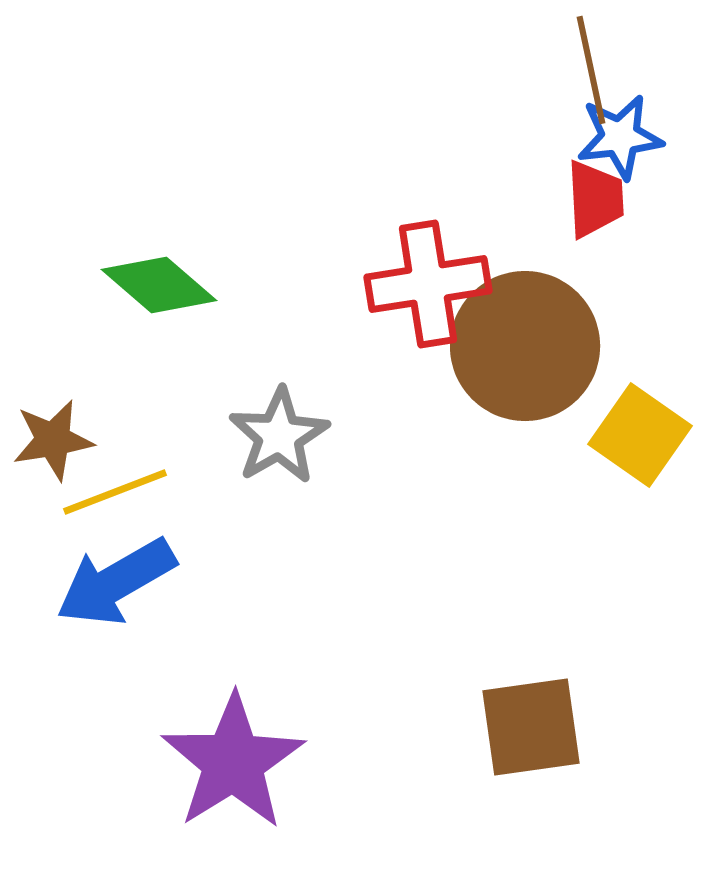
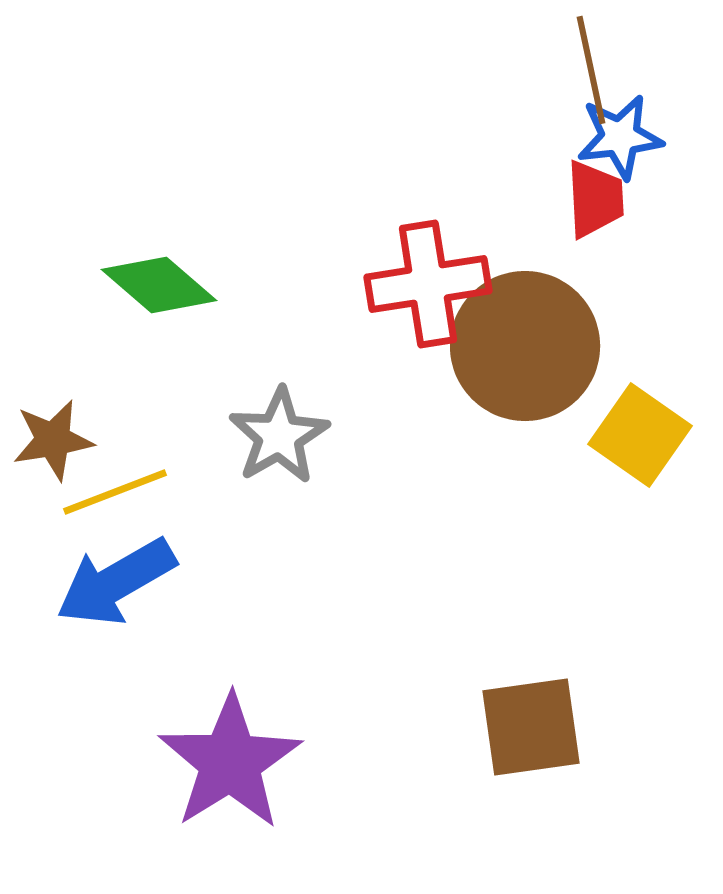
purple star: moved 3 px left
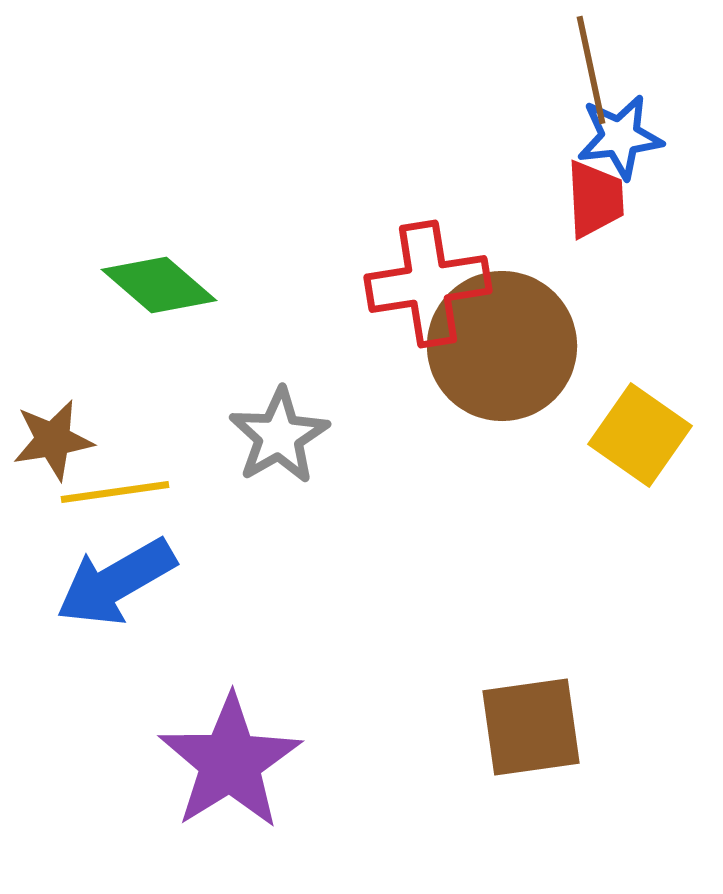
brown circle: moved 23 px left
yellow line: rotated 13 degrees clockwise
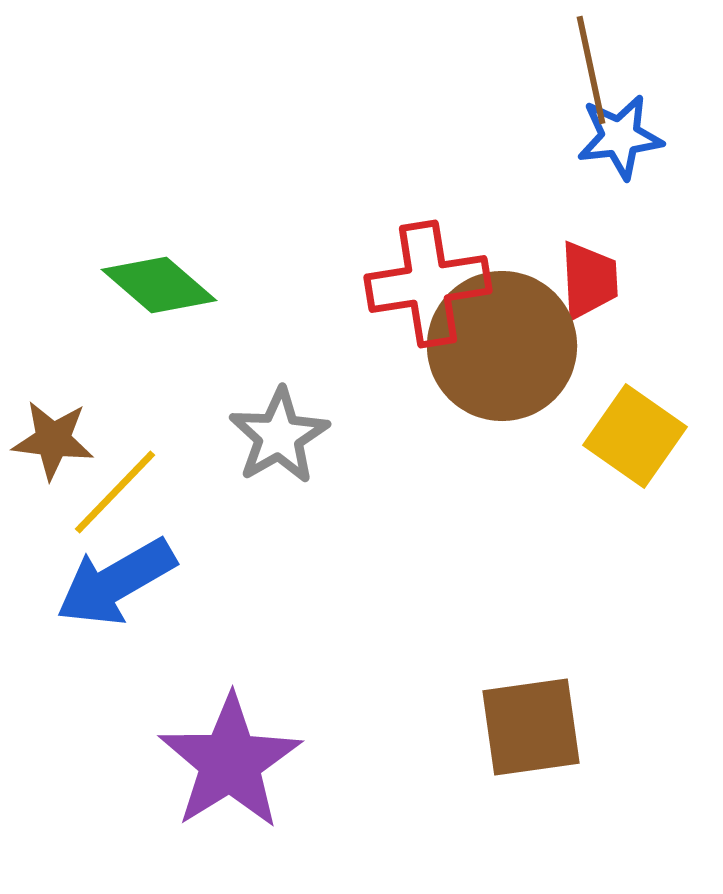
red trapezoid: moved 6 px left, 81 px down
yellow square: moved 5 px left, 1 px down
brown star: rotated 16 degrees clockwise
yellow line: rotated 38 degrees counterclockwise
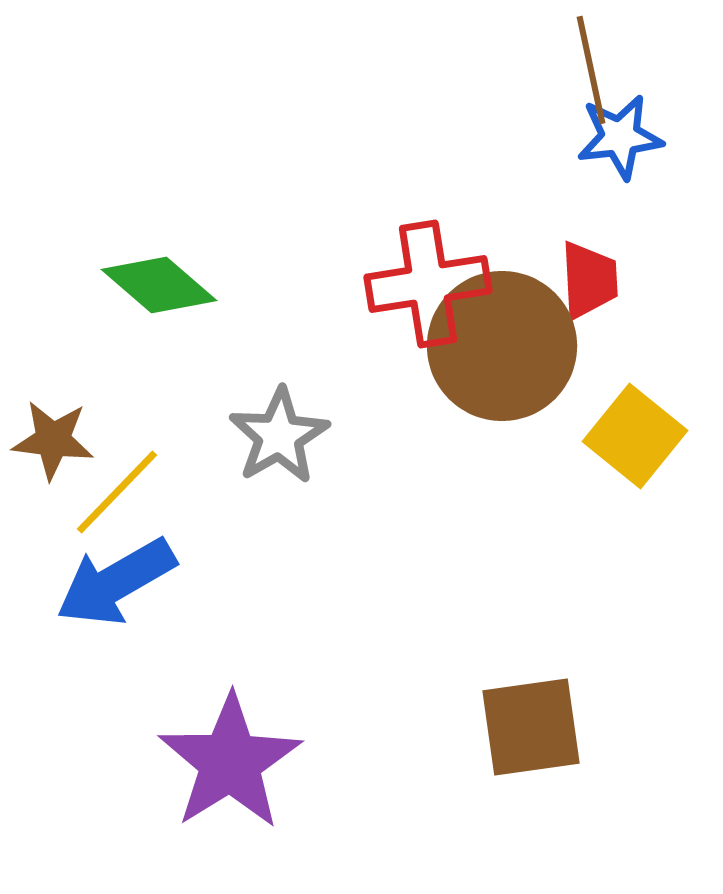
yellow square: rotated 4 degrees clockwise
yellow line: moved 2 px right
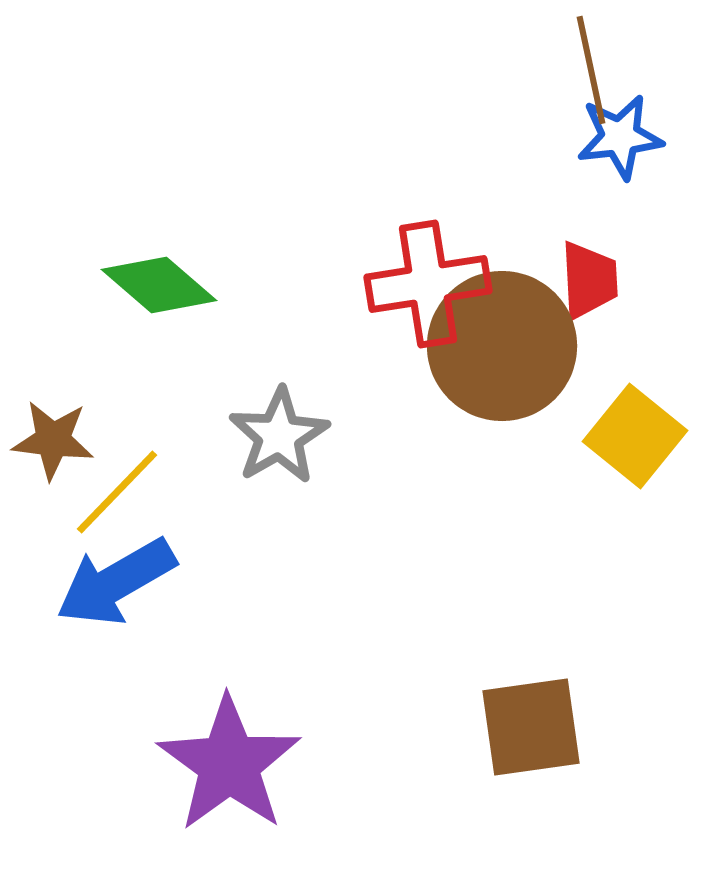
purple star: moved 1 px left, 2 px down; rotated 4 degrees counterclockwise
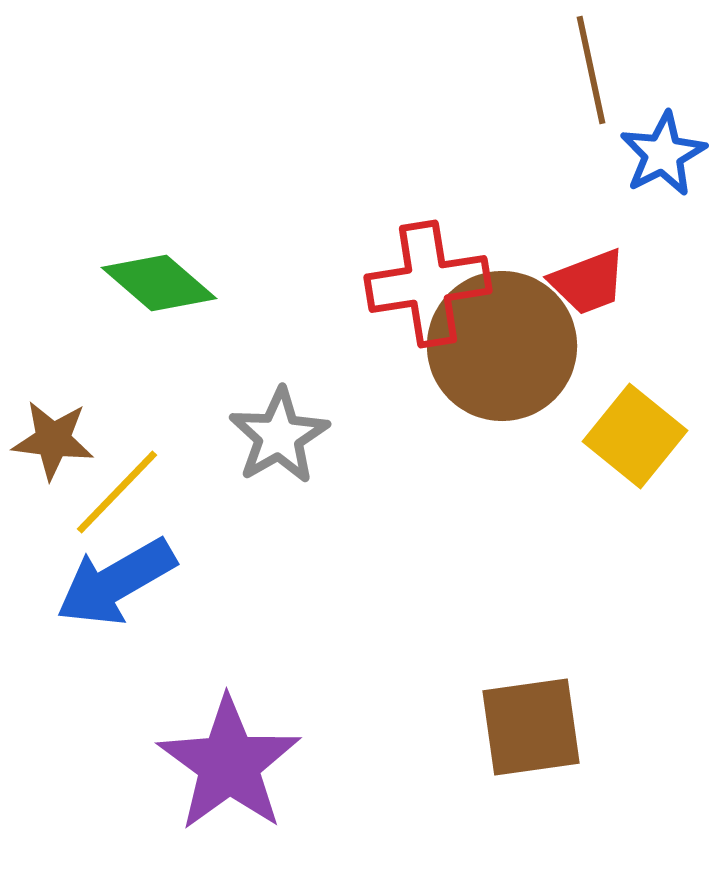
blue star: moved 43 px right, 17 px down; rotated 20 degrees counterclockwise
red trapezoid: moved 1 px left, 2 px down; rotated 72 degrees clockwise
green diamond: moved 2 px up
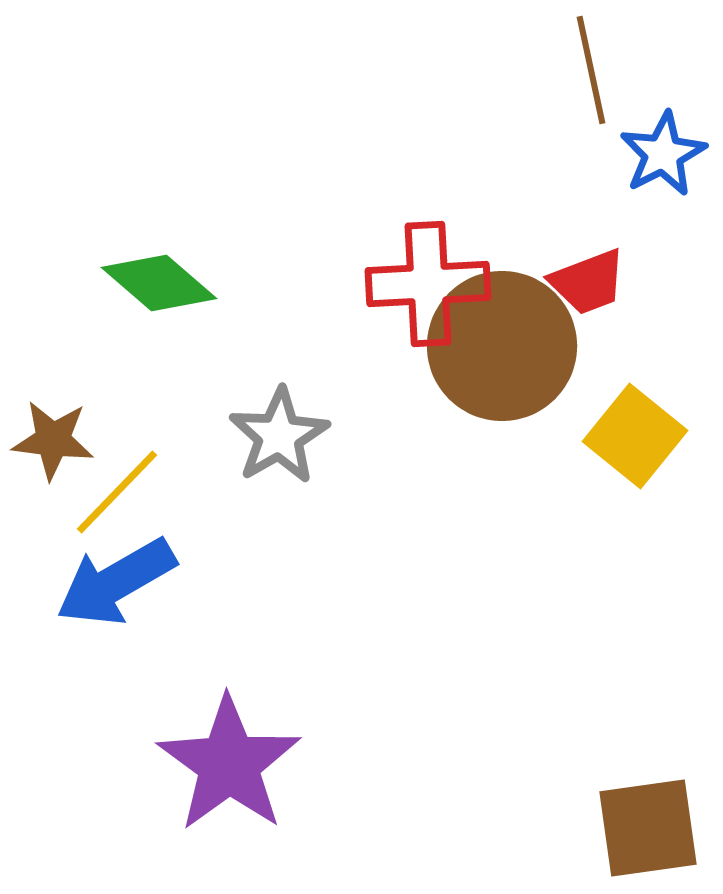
red cross: rotated 6 degrees clockwise
brown square: moved 117 px right, 101 px down
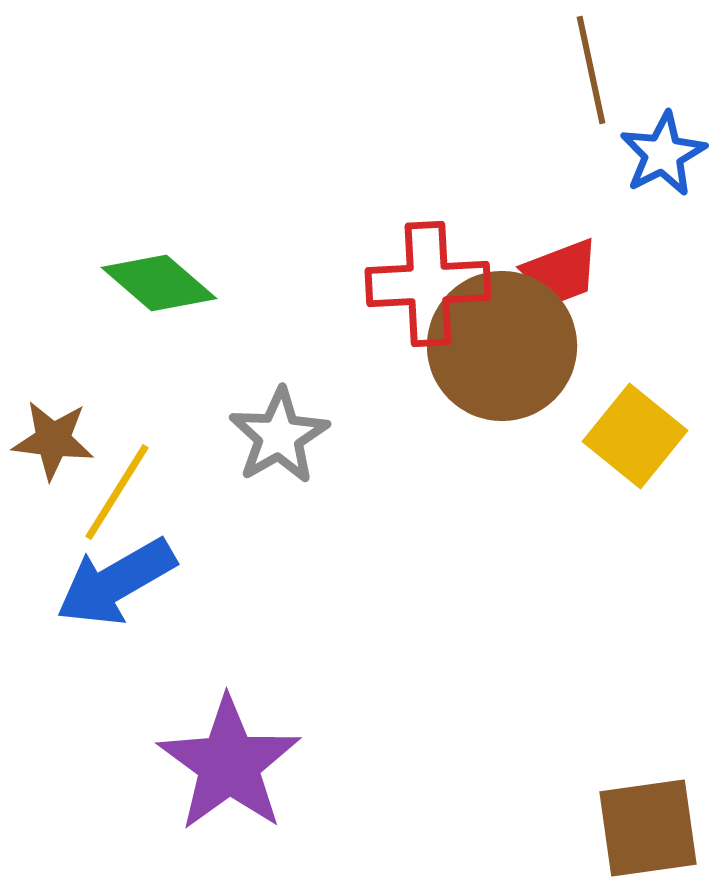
red trapezoid: moved 27 px left, 10 px up
yellow line: rotated 12 degrees counterclockwise
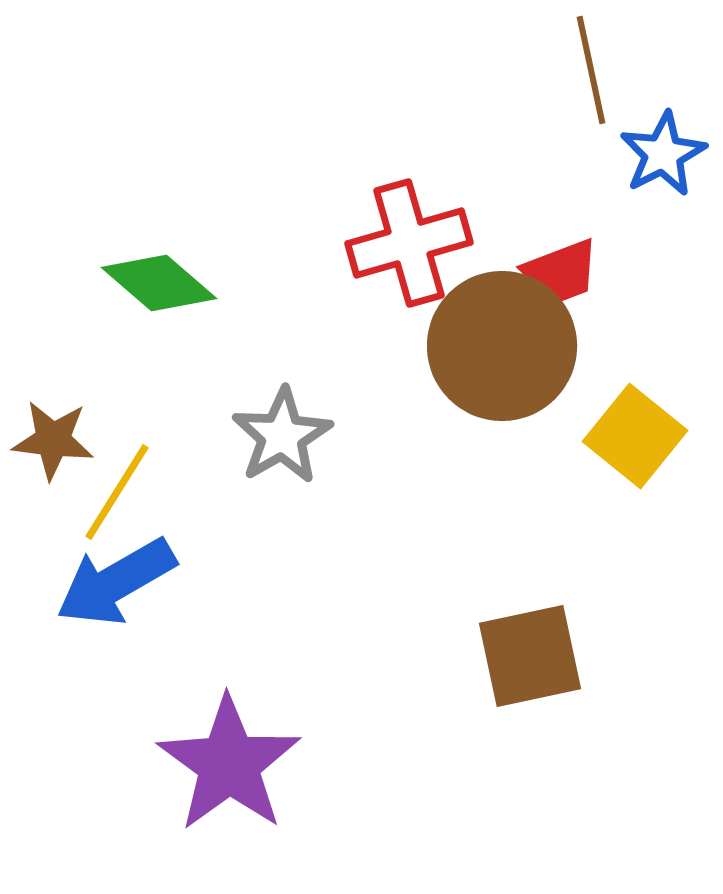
red cross: moved 19 px left, 41 px up; rotated 13 degrees counterclockwise
gray star: moved 3 px right
brown square: moved 118 px left, 172 px up; rotated 4 degrees counterclockwise
